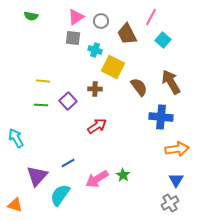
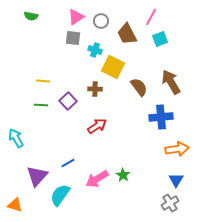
cyan square: moved 3 px left, 1 px up; rotated 28 degrees clockwise
blue cross: rotated 10 degrees counterclockwise
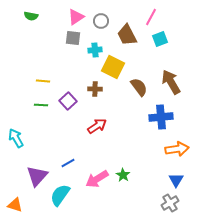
brown trapezoid: moved 1 px down
cyan cross: rotated 24 degrees counterclockwise
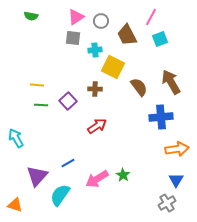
yellow line: moved 6 px left, 4 px down
gray cross: moved 3 px left
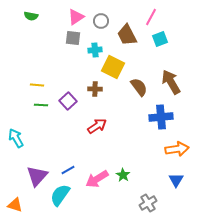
blue line: moved 7 px down
gray cross: moved 19 px left
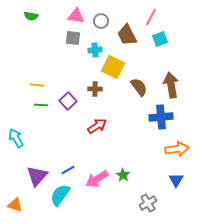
pink triangle: moved 1 px up; rotated 42 degrees clockwise
brown arrow: moved 3 px down; rotated 20 degrees clockwise
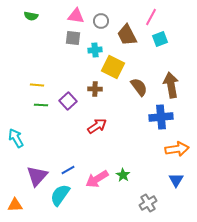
orange triangle: rotated 21 degrees counterclockwise
